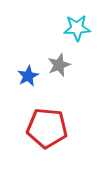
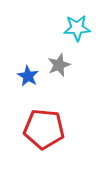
blue star: rotated 15 degrees counterclockwise
red pentagon: moved 3 px left, 1 px down
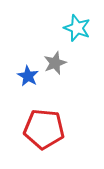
cyan star: rotated 24 degrees clockwise
gray star: moved 4 px left, 2 px up
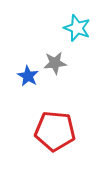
gray star: rotated 15 degrees clockwise
red pentagon: moved 11 px right, 2 px down
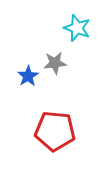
blue star: rotated 10 degrees clockwise
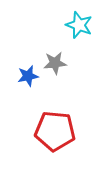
cyan star: moved 2 px right, 3 px up
blue star: rotated 20 degrees clockwise
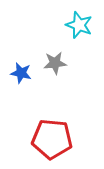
blue star: moved 7 px left, 3 px up; rotated 25 degrees clockwise
red pentagon: moved 3 px left, 8 px down
